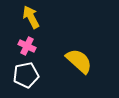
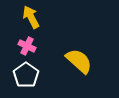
white pentagon: rotated 25 degrees counterclockwise
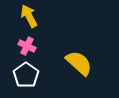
yellow arrow: moved 2 px left, 1 px up
yellow semicircle: moved 2 px down
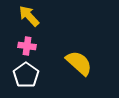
yellow arrow: rotated 15 degrees counterclockwise
pink cross: rotated 18 degrees counterclockwise
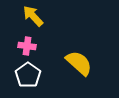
yellow arrow: moved 4 px right
white pentagon: moved 2 px right
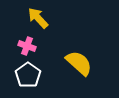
yellow arrow: moved 5 px right, 2 px down
pink cross: rotated 12 degrees clockwise
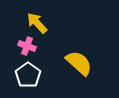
yellow arrow: moved 1 px left, 5 px down
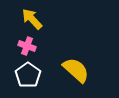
yellow arrow: moved 5 px left, 4 px up
yellow semicircle: moved 3 px left, 7 px down
